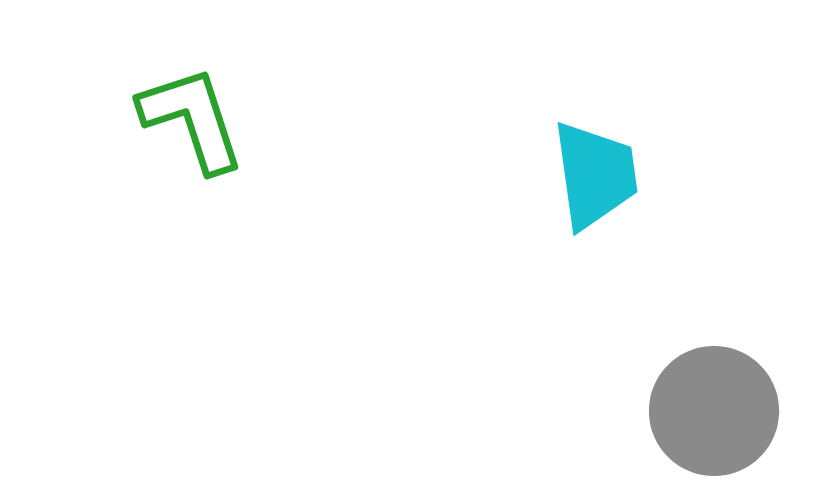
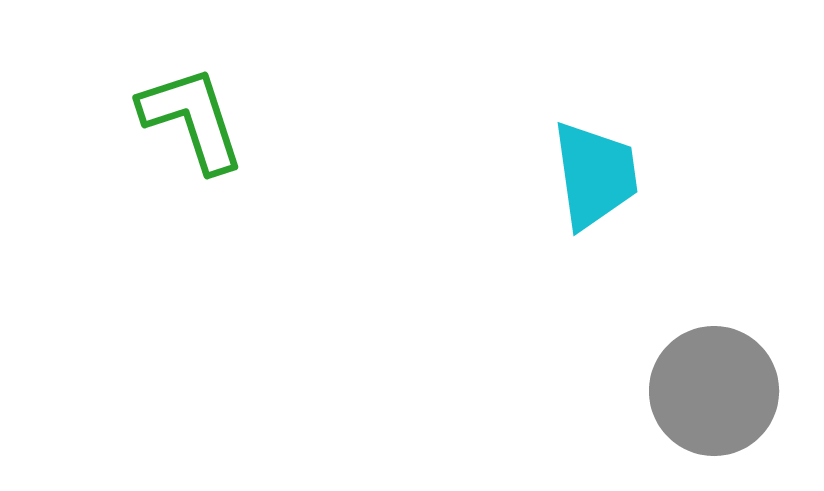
gray circle: moved 20 px up
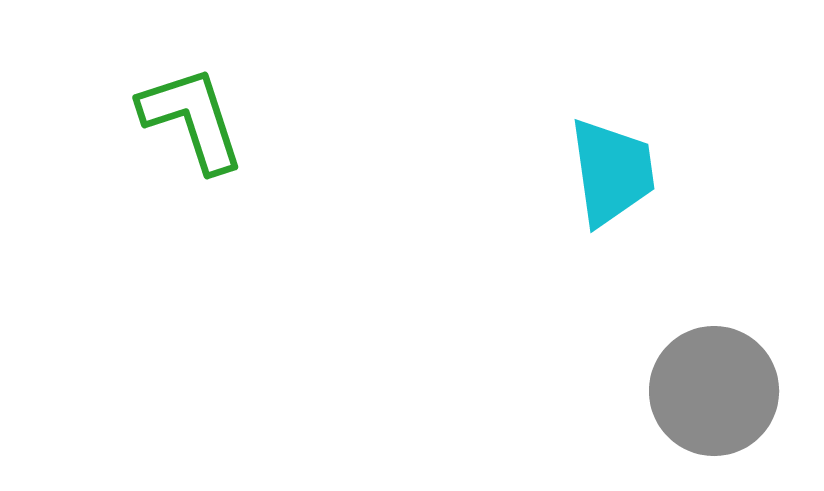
cyan trapezoid: moved 17 px right, 3 px up
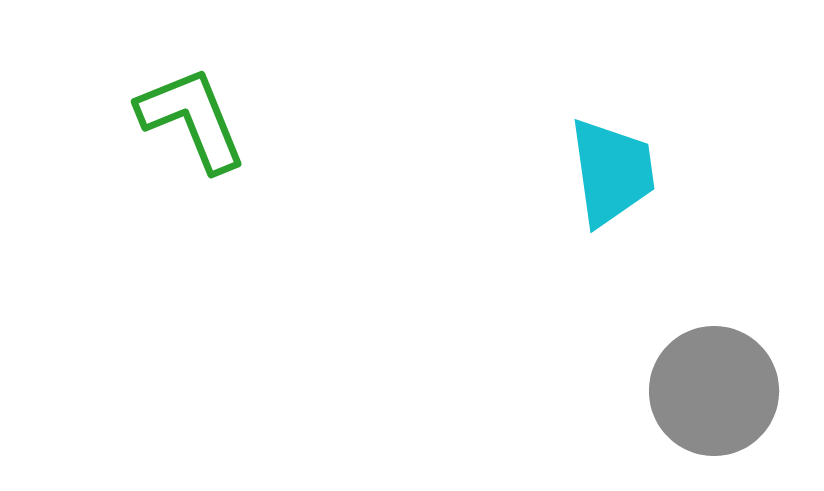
green L-shape: rotated 4 degrees counterclockwise
